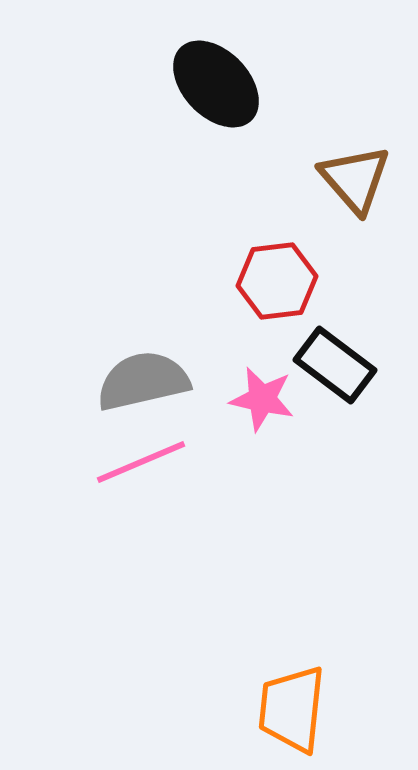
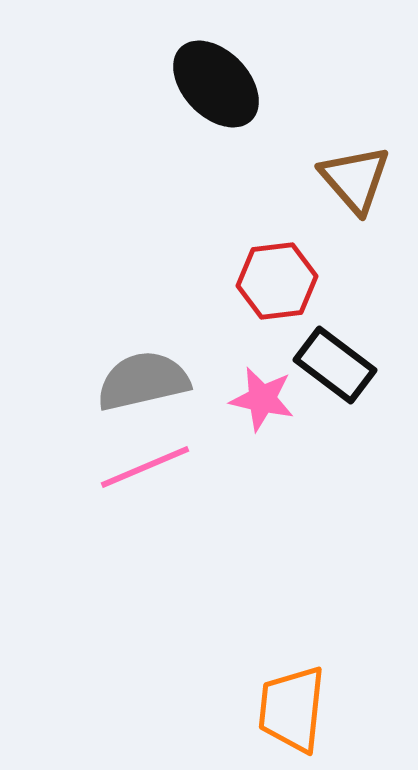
pink line: moved 4 px right, 5 px down
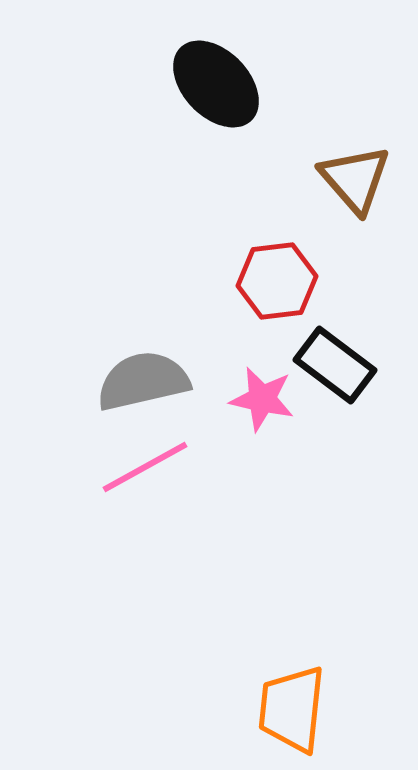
pink line: rotated 6 degrees counterclockwise
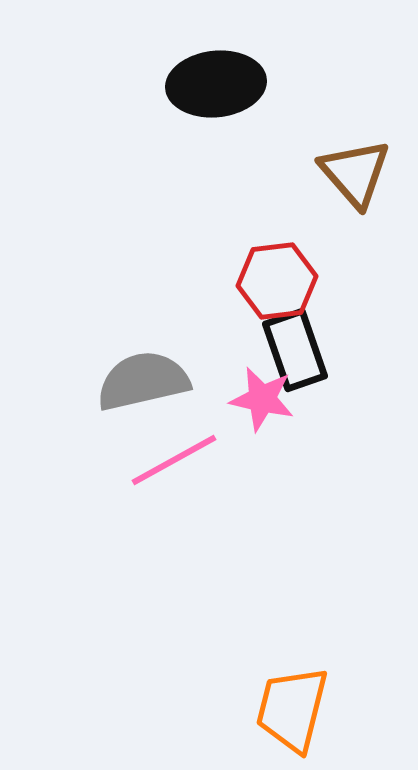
black ellipse: rotated 52 degrees counterclockwise
brown triangle: moved 6 px up
black rectangle: moved 40 px left, 15 px up; rotated 34 degrees clockwise
pink line: moved 29 px right, 7 px up
orange trapezoid: rotated 8 degrees clockwise
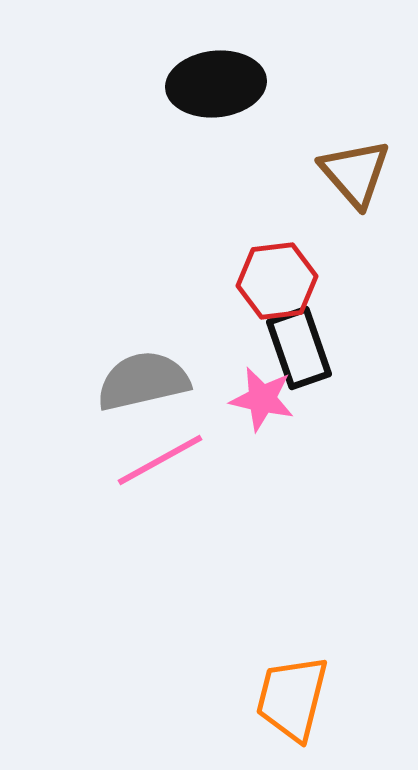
black rectangle: moved 4 px right, 2 px up
pink line: moved 14 px left
orange trapezoid: moved 11 px up
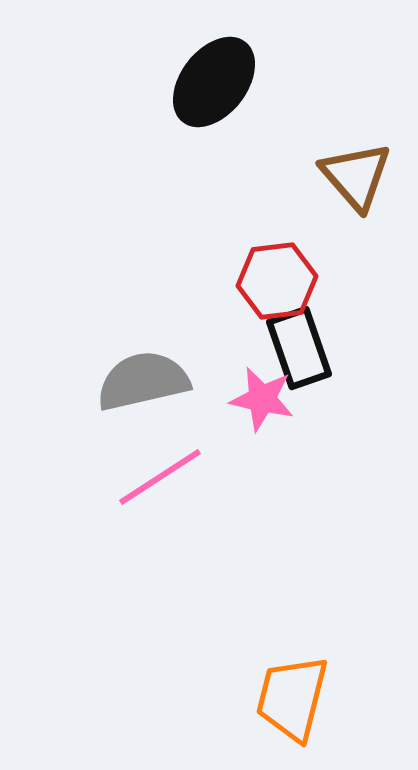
black ellipse: moved 2 px left, 2 px up; rotated 46 degrees counterclockwise
brown triangle: moved 1 px right, 3 px down
pink line: moved 17 px down; rotated 4 degrees counterclockwise
